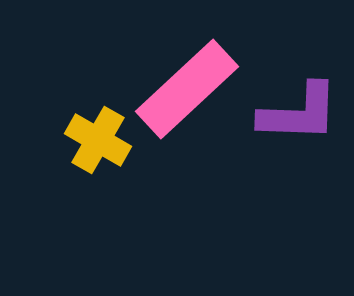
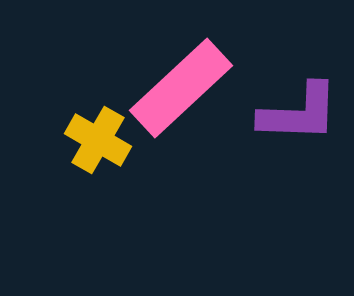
pink rectangle: moved 6 px left, 1 px up
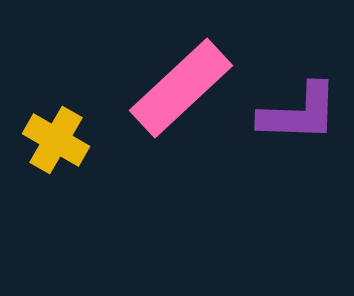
yellow cross: moved 42 px left
